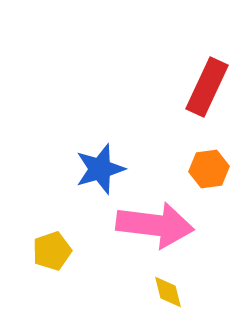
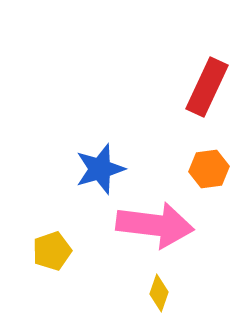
yellow diamond: moved 9 px left, 1 px down; rotated 33 degrees clockwise
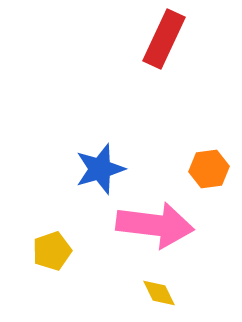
red rectangle: moved 43 px left, 48 px up
yellow diamond: rotated 45 degrees counterclockwise
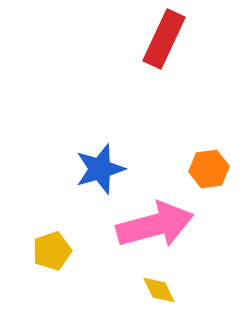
pink arrow: rotated 22 degrees counterclockwise
yellow diamond: moved 3 px up
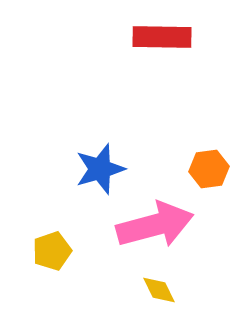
red rectangle: moved 2 px left, 2 px up; rotated 66 degrees clockwise
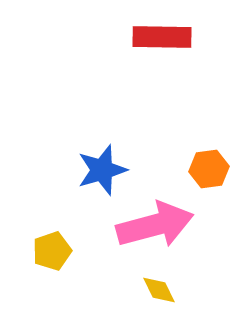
blue star: moved 2 px right, 1 px down
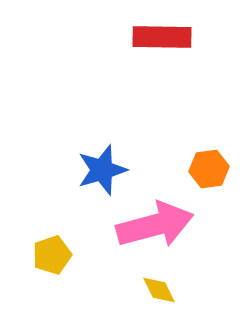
yellow pentagon: moved 4 px down
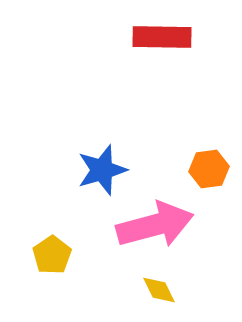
yellow pentagon: rotated 15 degrees counterclockwise
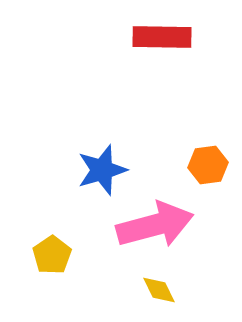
orange hexagon: moved 1 px left, 4 px up
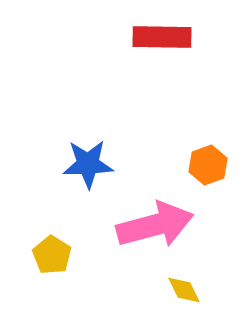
orange hexagon: rotated 12 degrees counterclockwise
blue star: moved 14 px left, 6 px up; rotated 15 degrees clockwise
yellow pentagon: rotated 6 degrees counterclockwise
yellow diamond: moved 25 px right
